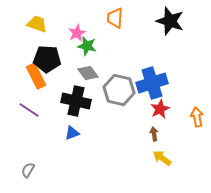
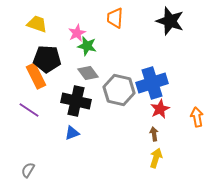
yellow arrow: moved 6 px left; rotated 72 degrees clockwise
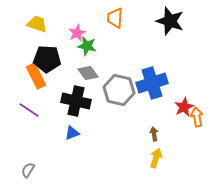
red star: moved 24 px right, 2 px up
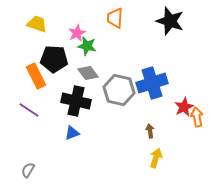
black pentagon: moved 7 px right
brown arrow: moved 4 px left, 3 px up
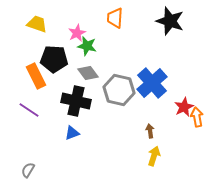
blue cross: rotated 24 degrees counterclockwise
yellow arrow: moved 2 px left, 2 px up
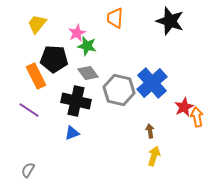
yellow trapezoid: rotated 70 degrees counterclockwise
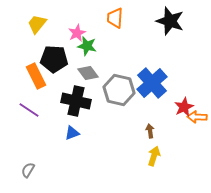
orange arrow: rotated 78 degrees counterclockwise
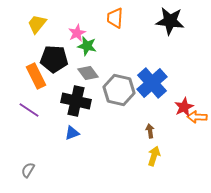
black star: rotated 12 degrees counterclockwise
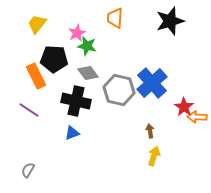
black star: rotated 24 degrees counterclockwise
red star: rotated 12 degrees counterclockwise
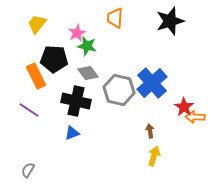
orange arrow: moved 2 px left
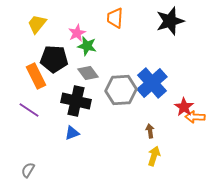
gray hexagon: moved 2 px right; rotated 16 degrees counterclockwise
